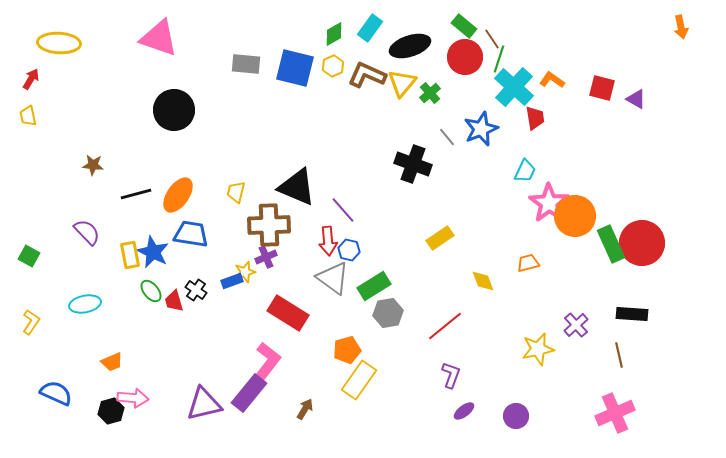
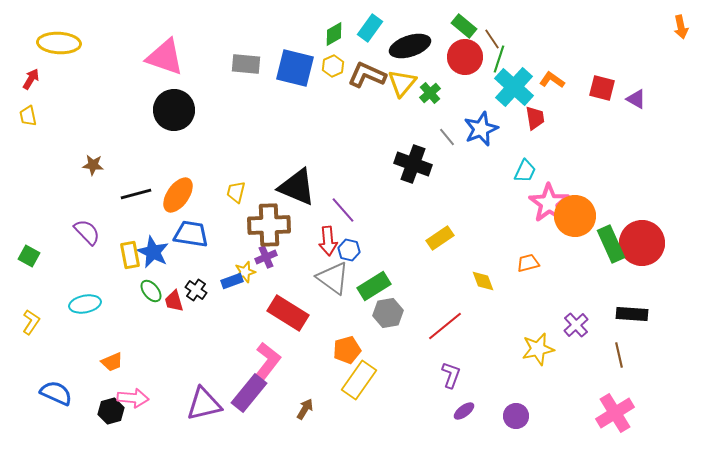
pink triangle at (159, 38): moved 6 px right, 19 px down
pink cross at (615, 413): rotated 9 degrees counterclockwise
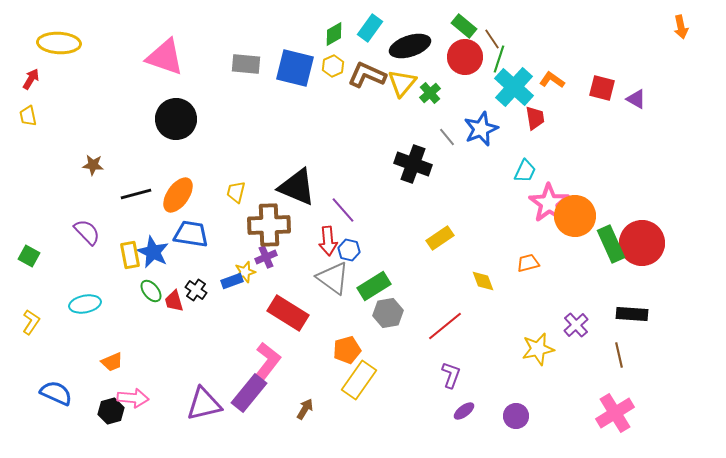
black circle at (174, 110): moved 2 px right, 9 px down
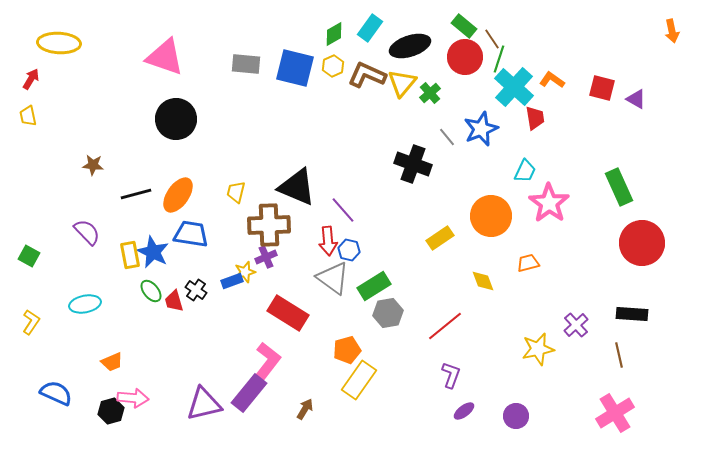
orange arrow at (681, 27): moved 9 px left, 4 px down
orange circle at (575, 216): moved 84 px left
green rectangle at (611, 244): moved 8 px right, 57 px up
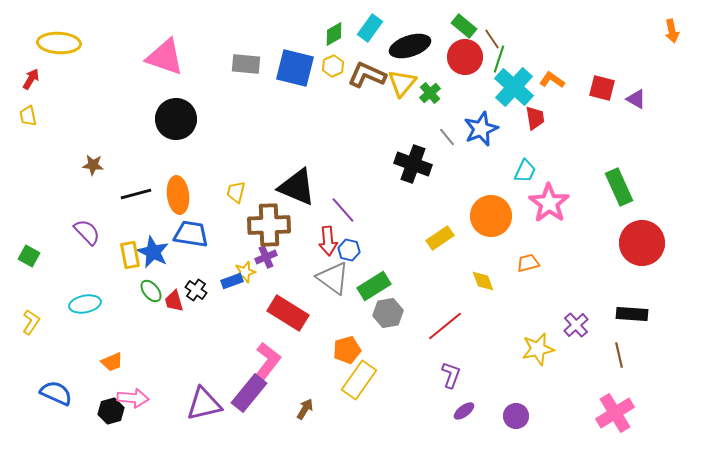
orange ellipse at (178, 195): rotated 42 degrees counterclockwise
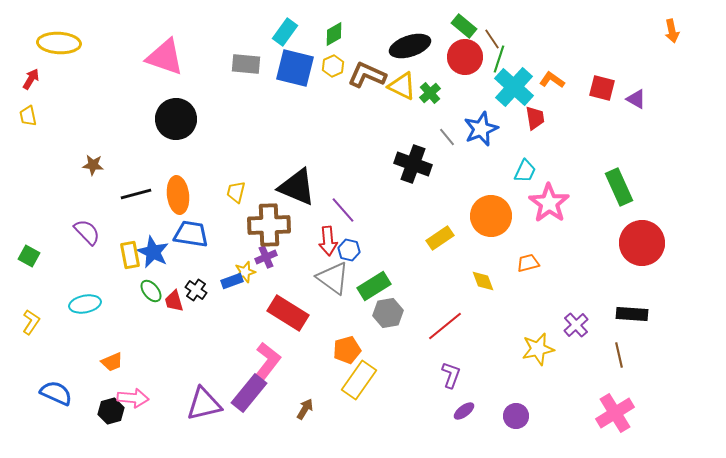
cyan rectangle at (370, 28): moved 85 px left, 4 px down
yellow triangle at (402, 83): moved 3 px down; rotated 44 degrees counterclockwise
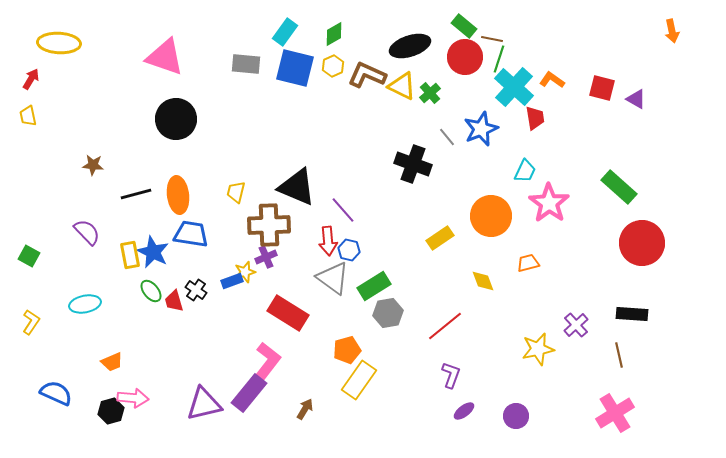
brown line at (492, 39): rotated 45 degrees counterclockwise
green rectangle at (619, 187): rotated 24 degrees counterclockwise
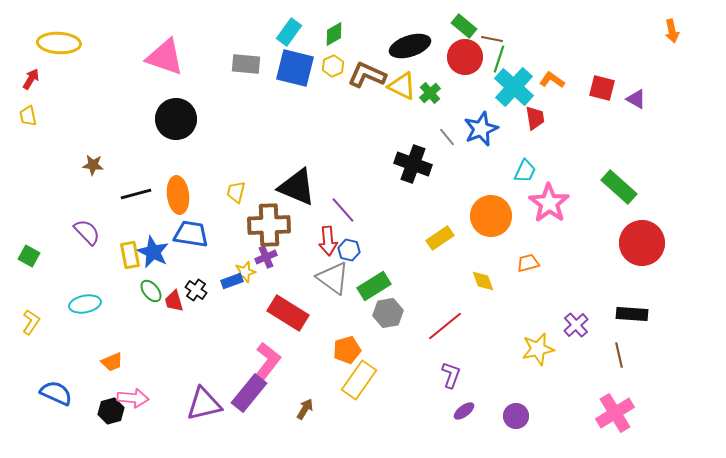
cyan rectangle at (285, 32): moved 4 px right
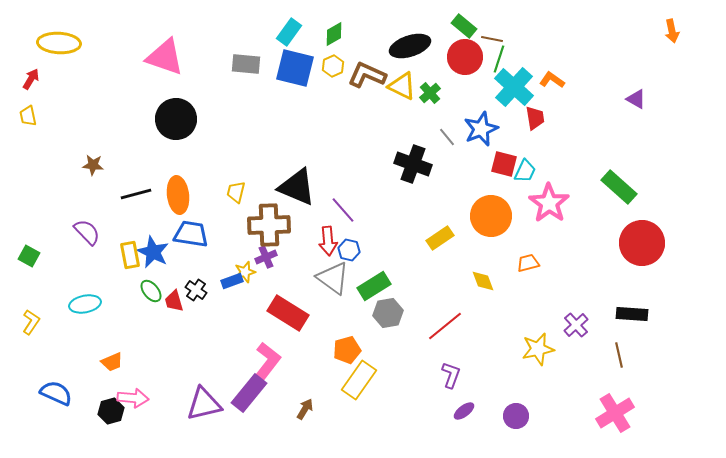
red square at (602, 88): moved 98 px left, 76 px down
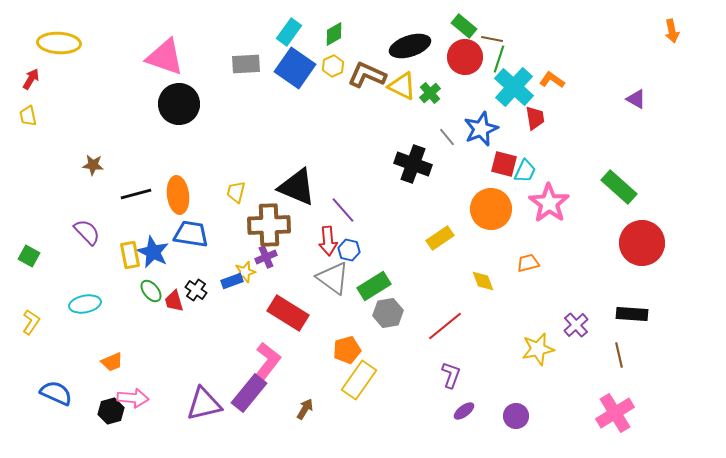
gray rectangle at (246, 64): rotated 8 degrees counterclockwise
blue square at (295, 68): rotated 21 degrees clockwise
black circle at (176, 119): moved 3 px right, 15 px up
orange circle at (491, 216): moved 7 px up
